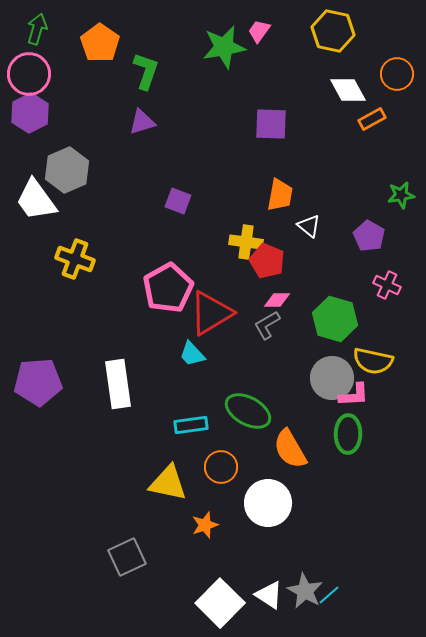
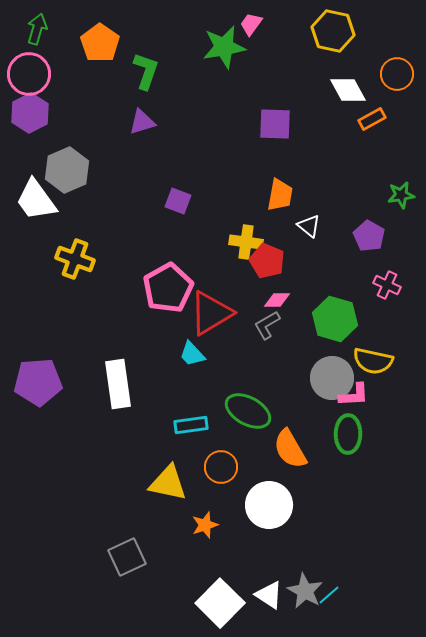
pink trapezoid at (259, 31): moved 8 px left, 7 px up
purple square at (271, 124): moved 4 px right
white circle at (268, 503): moved 1 px right, 2 px down
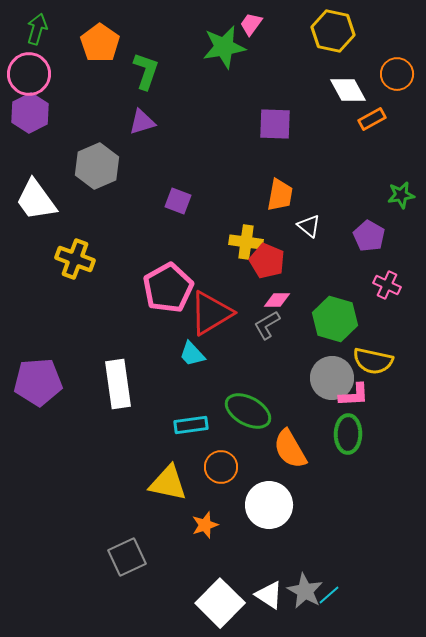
gray hexagon at (67, 170): moved 30 px right, 4 px up
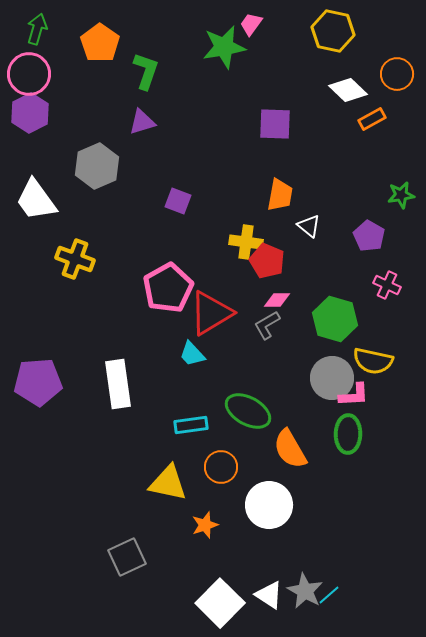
white diamond at (348, 90): rotated 18 degrees counterclockwise
